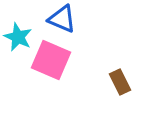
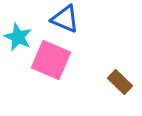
blue triangle: moved 3 px right
brown rectangle: rotated 20 degrees counterclockwise
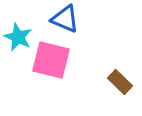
pink square: rotated 9 degrees counterclockwise
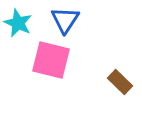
blue triangle: moved 1 px down; rotated 40 degrees clockwise
cyan star: moved 14 px up
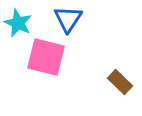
blue triangle: moved 3 px right, 1 px up
pink square: moved 5 px left, 3 px up
